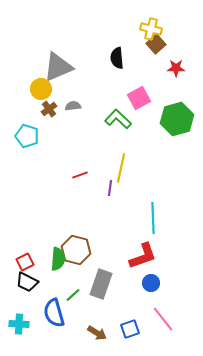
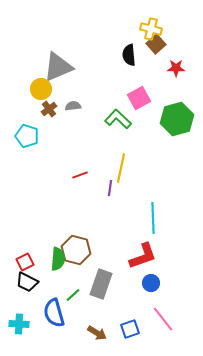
black semicircle: moved 12 px right, 3 px up
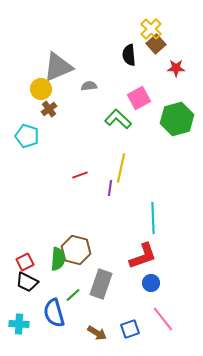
yellow cross: rotated 30 degrees clockwise
gray semicircle: moved 16 px right, 20 px up
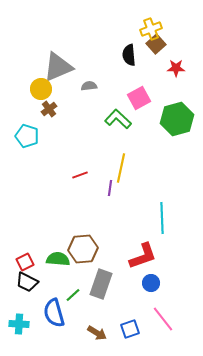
yellow cross: rotated 25 degrees clockwise
cyan line: moved 9 px right
brown hexagon: moved 7 px right, 1 px up; rotated 20 degrees counterclockwise
green semicircle: rotated 90 degrees counterclockwise
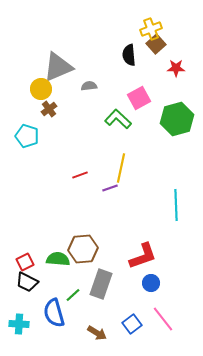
purple line: rotated 63 degrees clockwise
cyan line: moved 14 px right, 13 px up
blue square: moved 2 px right, 5 px up; rotated 18 degrees counterclockwise
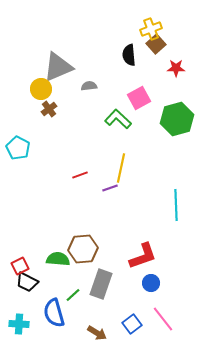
cyan pentagon: moved 9 px left, 12 px down; rotated 10 degrees clockwise
red square: moved 5 px left, 4 px down
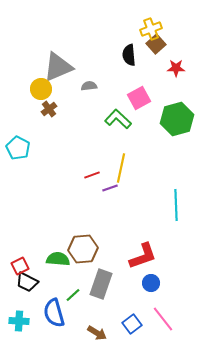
red line: moved 12 px right
cyan cross: moved 3 px up
